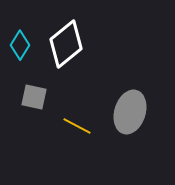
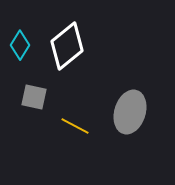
white diamond: moved 1 px right, 2 px down
yellow line: moved 2 px left
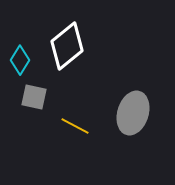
cyan diamond: moved 15 px down
gray ellipse: moved 3 px right, 1 px down
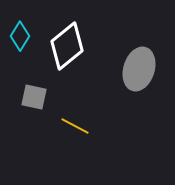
cyan diamond: moved 24 px up
gray ellipse: moved 6 px right, 44 px up
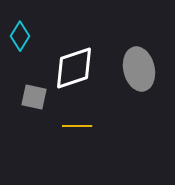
white diamond: moved 7 px right, 22 px down; rotated 21 degrees clockwise
gray ellipse: rotated 30 degrees counterclockwise
yellow line: moved 2 px right; rotated 28 degrees counterclockwise
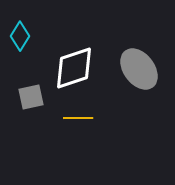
gray ellipse: rotated 24 degrees counterclockwise
gray square: moved 3 px left; rotated 24 degrees counterclockwise
yellow line: moved 1 px right, 8 px up
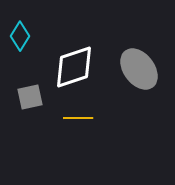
white diamond: moved 1 px up
gray square: moved 1 px left
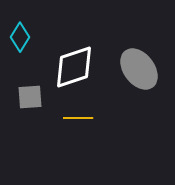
cyan diamond: moved 1 px down
gray square: rotated 8 degrees clockwise
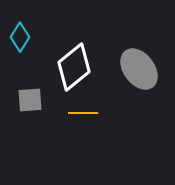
white diamond: rotated 21 degrees counterclockwise
gray square: moved 3 px down
yellow line: moved 5 px right, 5 px up
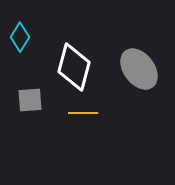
white diamond: rotated 36 degrees counterclockwise
